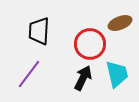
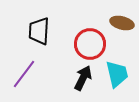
brown ellipse: moved 2 px right; rotated 35 degrees clockwise
purple line: moved 5 px left
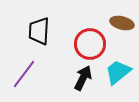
cyan trapezoid: moved 1 px right, 2 px up; rotated 116 degrees counterclockwise
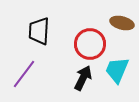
cyan trapezoid: moved 1 px left, 2 px up; rotated 28 degrees counterclockwise
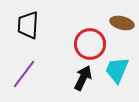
black trapezoid: moved 11 px left, 6 px up
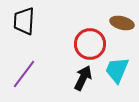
black trapezoid: moved 4 px left, 4 px up
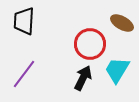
brown ellipse: rotated 15 degrees clockwise
cyan trapezoid: rotated 8 degrees clockwise
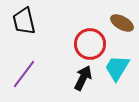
black trapezoid: rotated 16 degrees counterclockwise
cyan trapezoid: moved 2 px up
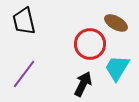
brown ellipse: moved 6 px left
black arrow: moved 6 px down
